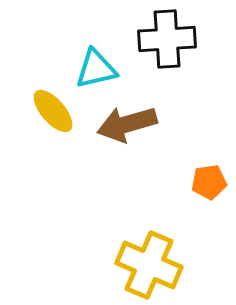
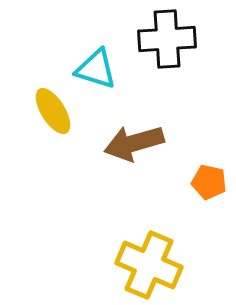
cyan triangle: rotated 30 degrees clockwise
yellow ellipse: rotated 9 degrees clockwise
brown arrow: moved 7 px right, 19 px down
orange pentagon: rotated 20 degrees clockwise
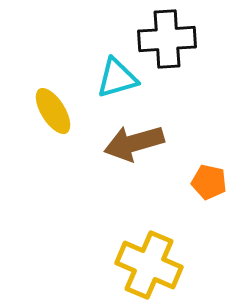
cyan triangle: moved 21 px right, 9 px down; rotated 33 degrees counterclockwise
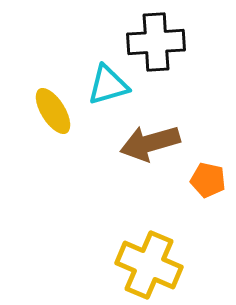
black cross: moved 11 px left, 3 px down
cyan triangle: moved 9 px left, 7 px down
brown arrow: moved 16 px right
orange pentagon: moved 1 px left, 2 px up
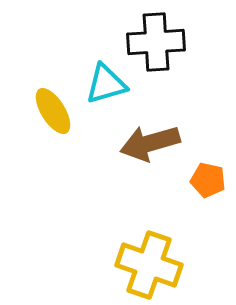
cyan triangle: moved 2 px left, 1 px up
yellow cross: rotated 4 degrees counterclockwise
